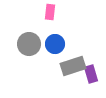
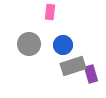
blue circle: moved 8 px right, 1 px down
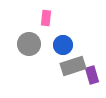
pink rectangle: moved 4 px left, 6 px down
purple rectangle: moved 1 px right, 1 px down
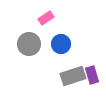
pink rectangle: rotated 49 degrees clockwise
blue circle: moved 2 px left, 1 px up
gray rectangle: moved 10 px down
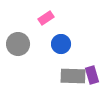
gray circle: moved 11 px left
gray rectangle: rotated 20 degrees clockwise
